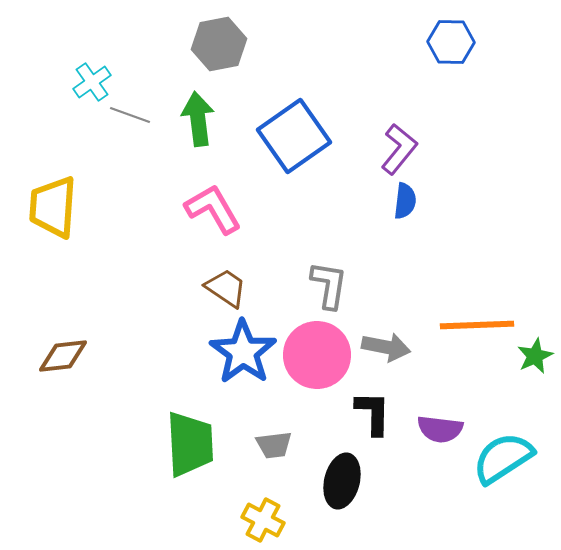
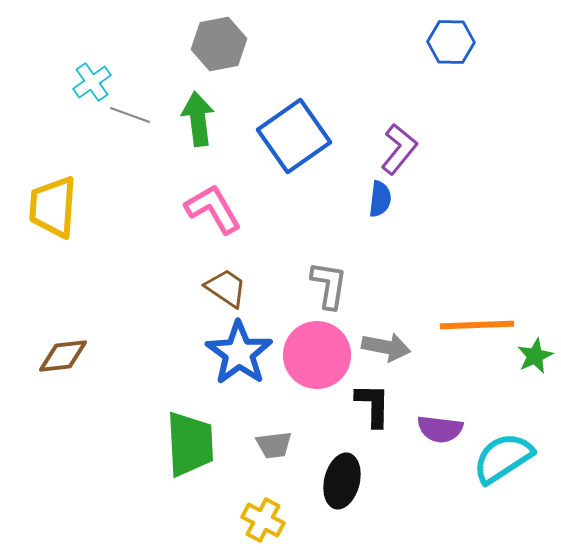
blue semicircle: moved 25 px left, 2 px up
blue star: moved 4 px left, 1 px down
black L-shape: moved 8 px up
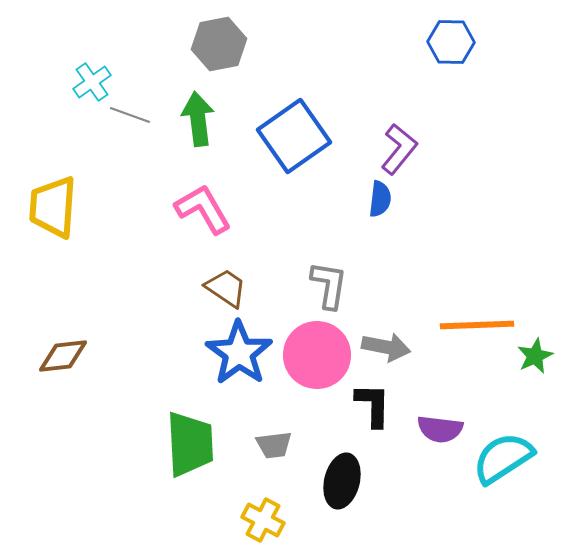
pink L-shape: moved 10 px left
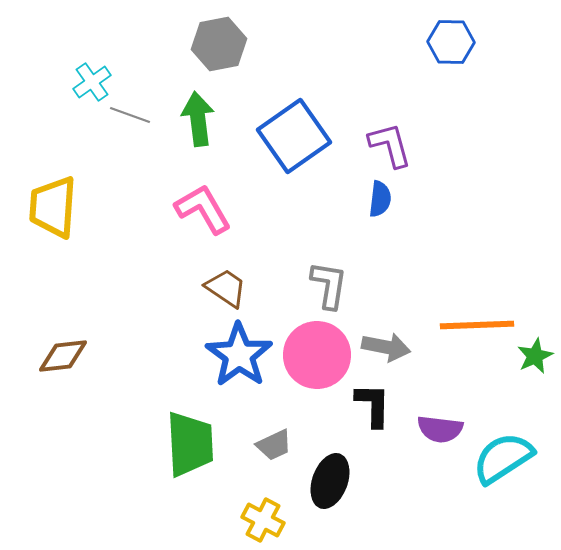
purple L-shape: moved 9 px left, 4 px up; rotated 54 degrees counterclockwise
blue star: moved 2 px down
gray trapezoid: rotated 18 degrees counterclockwise
black ellipse: moved 12 px left; rotated 6 degrees clockwise
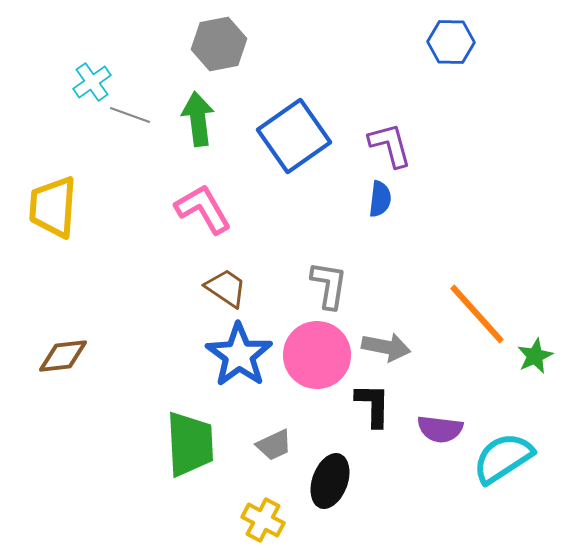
orange line: moved 11 px up; rotated 50 degrees clockwise
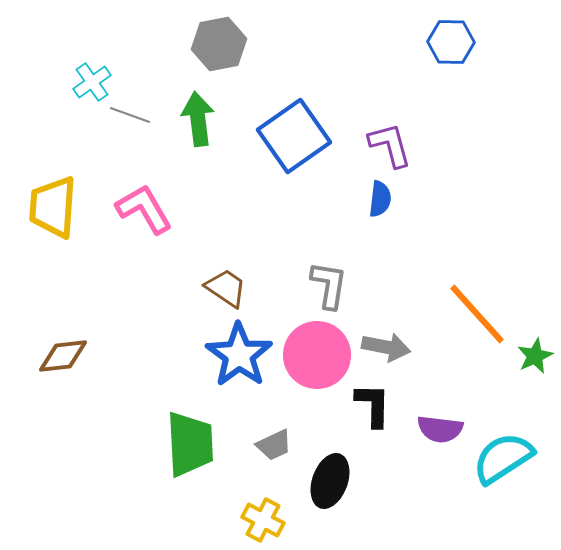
pink L-shape: moved 59 px left
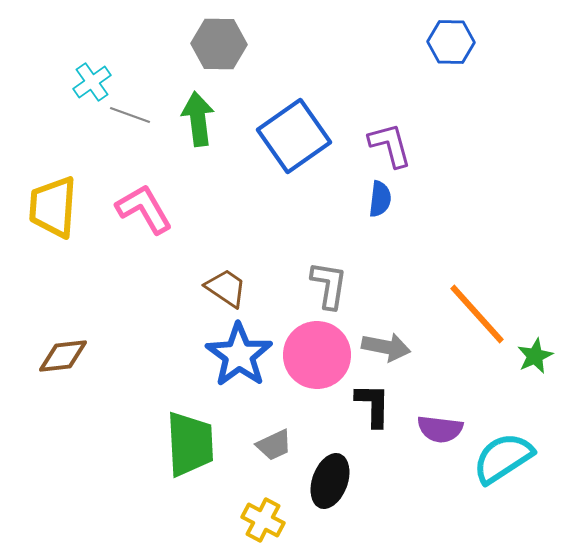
gray hexagon: rotated 12 degrees clockwise
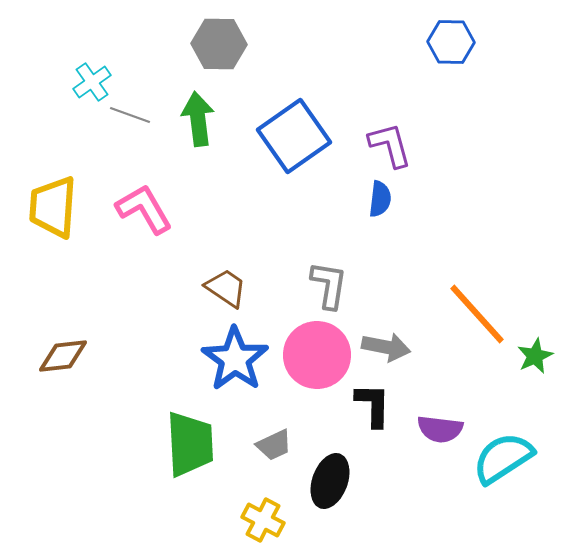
blue star: moved 4 px left, 4 px down
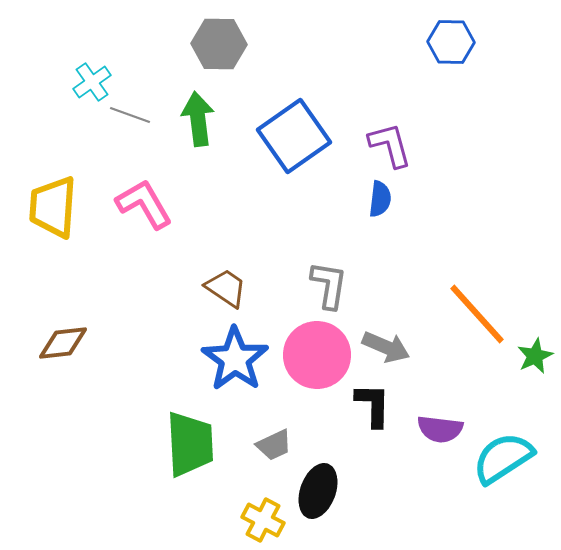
pink L-shape: moved 5 px up
gray arrow: rotated 12 degrees clockwise
brown diamond: moved 13 px up
black ellipse: moved 12 px left, 10 px down
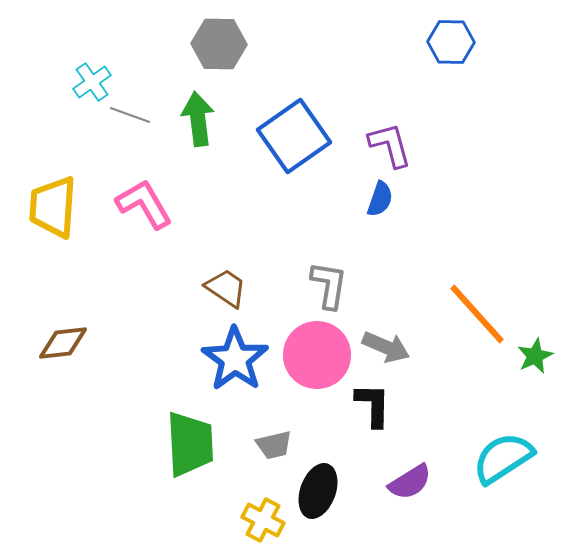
blue semicircle: rotated 12 degrees clockwise
purple semicircle: moved 30 px left, 53 px down; rotated 39 degrees counterclockwise
gray trapezoid: rotated 12 degrees clockwise
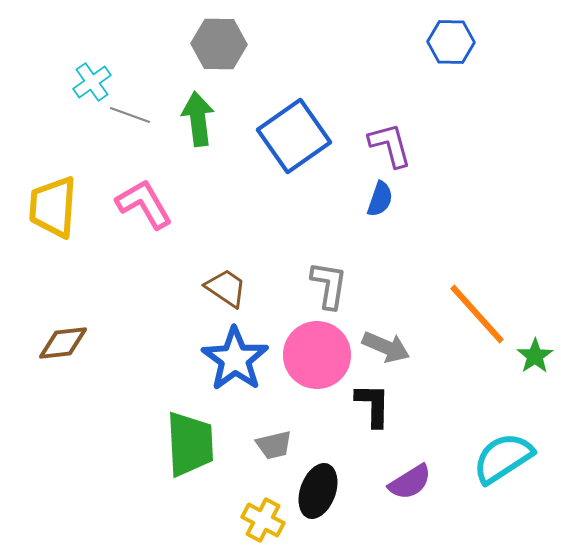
green star: rotated 9 degrees counterclockwise
